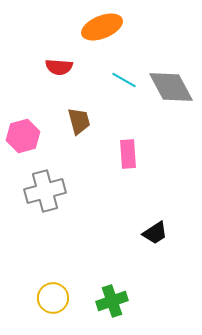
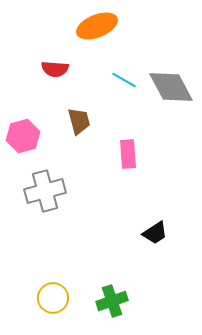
orange ellipse: moved 5 px left, 1 px up
red semicircle: moved 4 px left, 2 px down
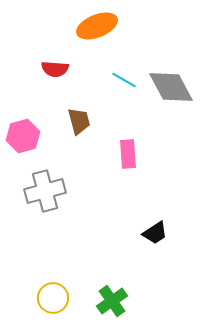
green cross: rotated 16 degrees counterclockwise
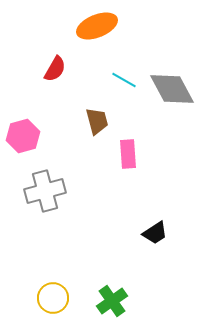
red semicircle: rotated 64 degrees counterclockwise
gray diamond: moved 1 px right, 2 px down
brown trapezoid: moved 18 px right
